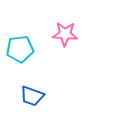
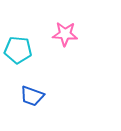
cyan pentagon: moved 2 px left, 1 px down; rotated 12 degrees clockwise
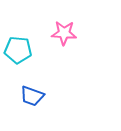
pink star: moved 1 px left, 1 px up
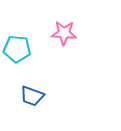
cyan pentagon: moved 1 px left, 1 px up
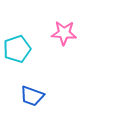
cyan pentagon: rotated 24 degrees counterclockwise
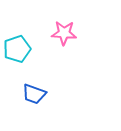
blue trapezoid: moved 2 px right, 2 px up
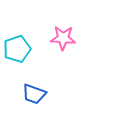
pink star: moved 1 px left, 5 px down
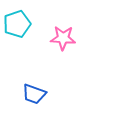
cyan pentagon: moved 25 px up
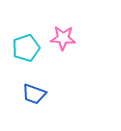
cyan pentagon: moved 9 px right, 24 px down
